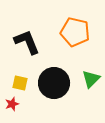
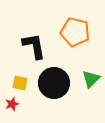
black L-shape: moved 7 px right, 4 px down; rotated 12 degrees clockwise
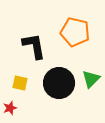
black circle: moved 5 px right
red star: moved 2 px left, 4 px down
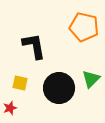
orange pentagon: moved 9 px right, 5 px up
black circle: moved 5 px down
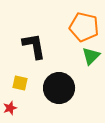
green triangle: moved 23 px up
